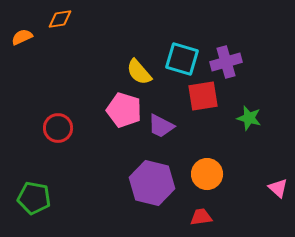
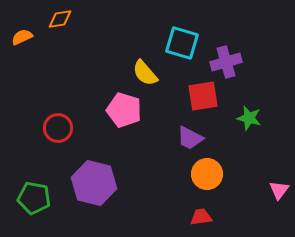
cyan square: moved 16 px up
yellow semicircle: moved 6 px right, 1 px down
purple trapezoid: moved 29 px right, 12 px down
purple hexagon: moved 58 px left
pink triangle: moved 1 px right, 2 px down; rotated 25 degrees clockwise
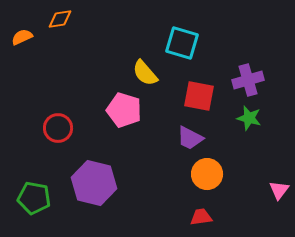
purple cross: moved 22 px right, 18 px down
red square: moved 4 px left; rotated 20 degrees clockwise
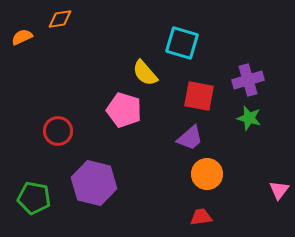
red circle: moved 3 px down
purple trapezoid: rotated 68 degrees counterclockwise
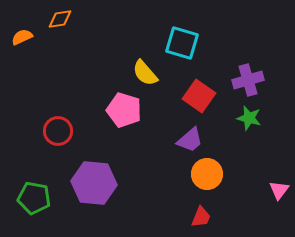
red square: rotated 24 degrees clockwise
purple trapezoid: moved 2 px down
purple hexagon: rotated 9 degrees counterclockwise
red trapezoid: rotated 120 degrees clockwise
